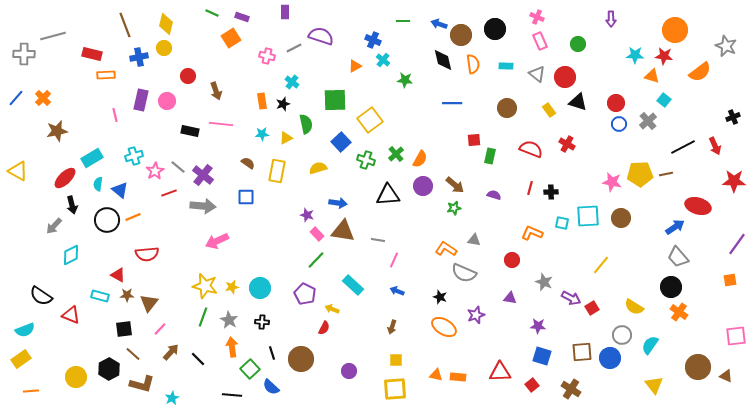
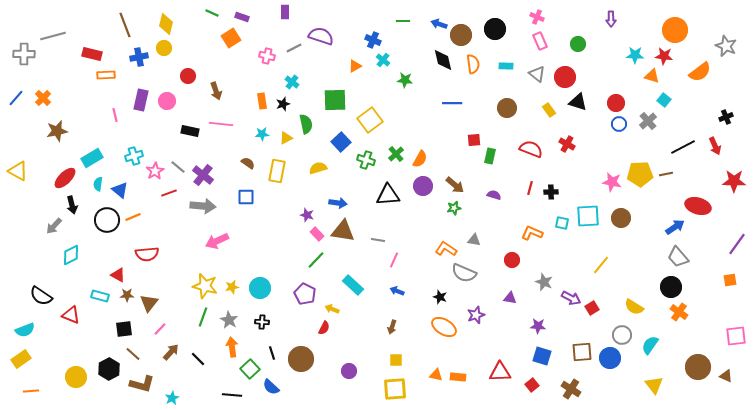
black cross at (733, 117): moved 7 px left
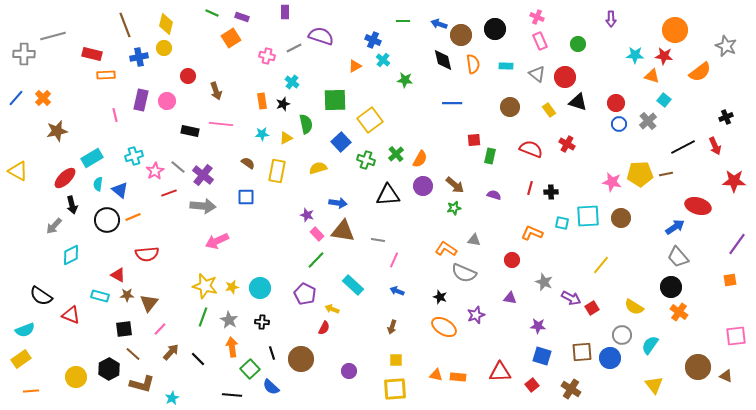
brown circle at (507, 108): moved 3 px right, 1 px up
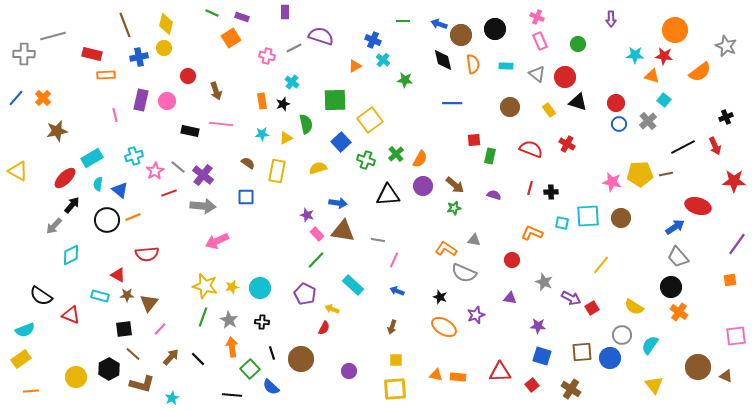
black arrow at (72, 205): rotated 126 degrees counterclockwise
brown arrow at (171, 352): moved 5 px down
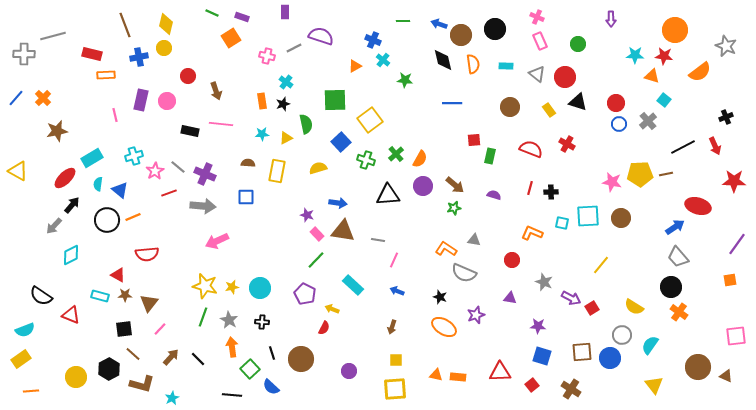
cyan cross at (292, 82): moved 6 px left
brown semicircle at (248, 163): rotated 32 degrees counterclockwise
purple cross at (203, 175): moved 2 px right, 1 px up; rotated 15 degrees counterclockwise
brown star at (127, 295): moved 2 px left
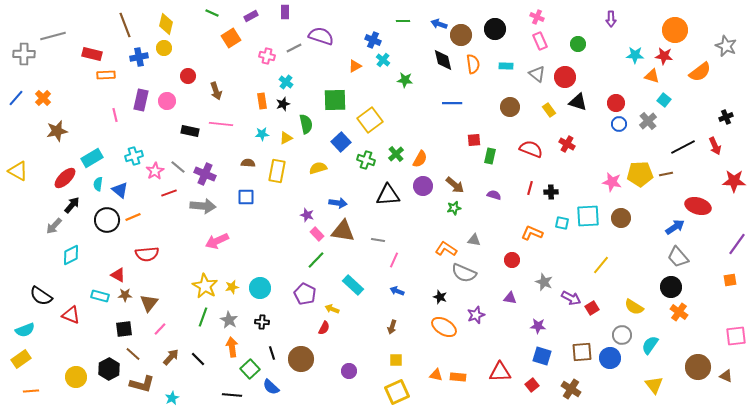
purple rectangle at (242, 17): moved 9 px right, 1 px up; rotated 48 degrees counterclockwise
yellow star at (205, 286): rotated 15 degrees clockwise
yellow square at (395, 389): moved 2 px right, 3 px down; rotated 20 degrees counterclockwise
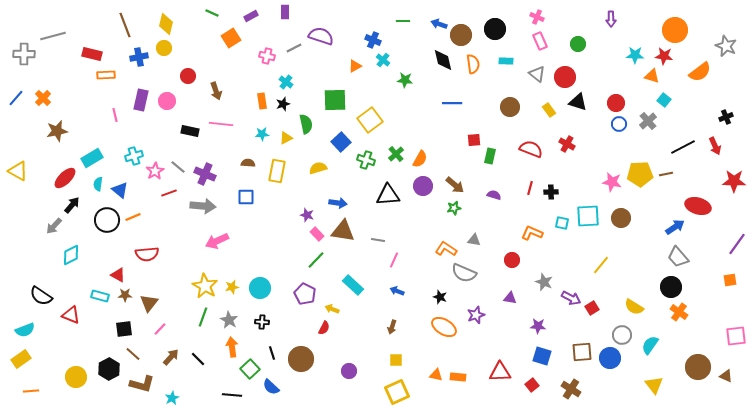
cyan rectangle at (506, 66): moved 5 px up
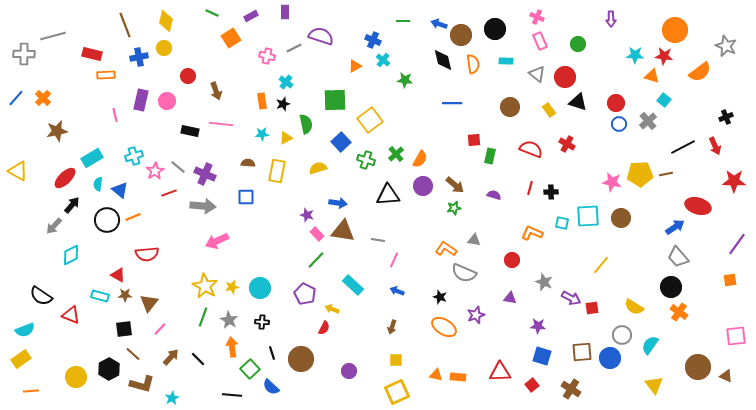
yellow diamond at (166, 24): moved 3 px up
red square at (592, 308): rotated 24 degrees clockwise
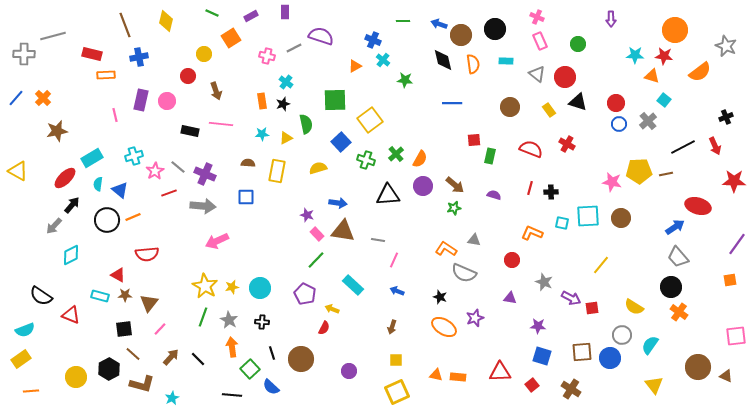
yellow circle at (164, 48): moved 40 px right, 6 px down
yellow pentagon at (640, 174): moved 1 px left, 3 px up
purple star at (476, 315): moved 1 px left, 3 px down
